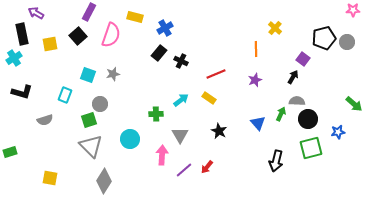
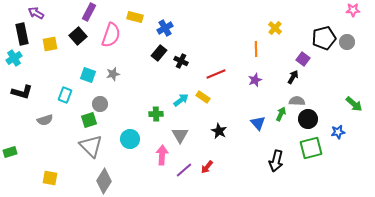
yellow rectangle at (209, 98): moved 6 px left, 1 px up
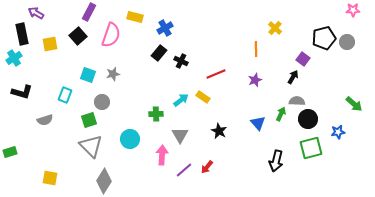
gray circle at (100, 104): moved 2 px right, 2 px up
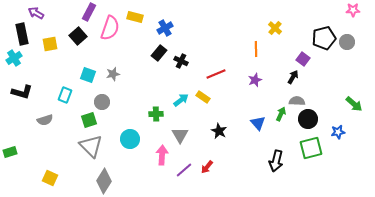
pink semicircle at (111, 35): moved 1 px left, 7 px up
yellow square at (50, 178): rotated 14 degrees clockwise
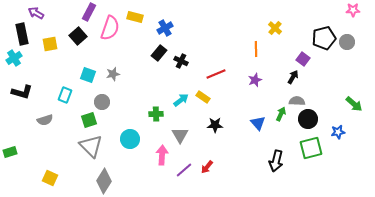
black star at (219, 131): moved 4 px left, 6 px up; rotated 28 degrees counterclockwise
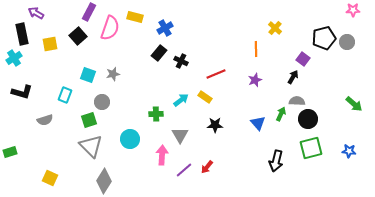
yellow rectangle at (203, 97): moved 2 px right
blue star at (338, 132): moved 11 px right, 19 px down; rotated 16 degrees clockwise
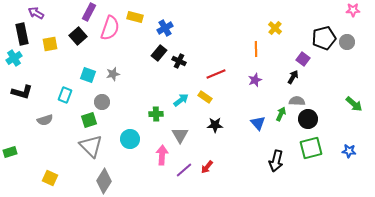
black cross at (181, 61): moved 2 px left
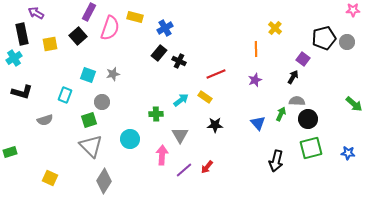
blue star at (349, 151): moved 1 px left, 2 px down
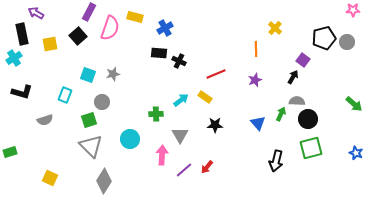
black rectangle at (159, 53): rotated 56 degrees clockwise
purple square at (303, 59): moved 1 px down
blue star at (348, 153): moved 8 px right; rotated 16 degrees clockwise
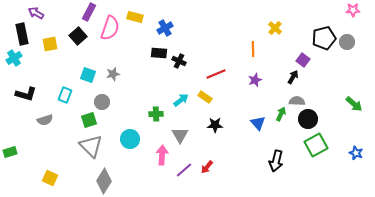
orange line at (256, 49): moved 3 px left
black L-shape at (22, 92): moved 4 px right, 2 px down
green square at (311, 148): moved 5 px right, 3 px up; rotated 15 degrees counterclockwise
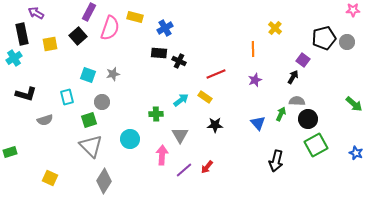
cyan rectangle at (65, 95): moved 2 px right, 2 px down; rotated 35 degrees counterclockwise
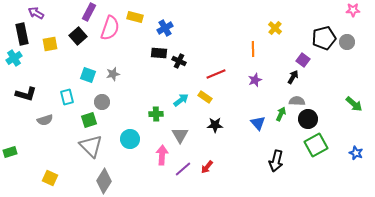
purple line at (184, 170): moved 1 px left, 1 px up
